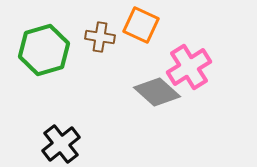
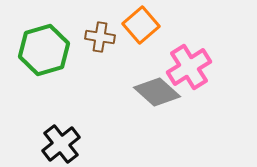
orange square: rotated 24 degrees clockwise
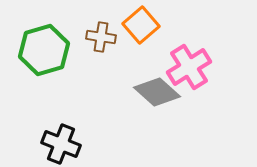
brown cross: moved 1 px right
black cross: rotated 30 degrees counterclockwise
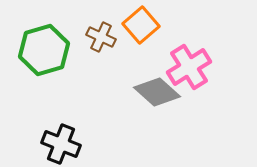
brown cross: rotated 16 degrees clockwise
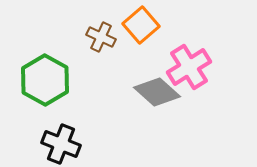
green hexagon: moved 1 px right, 30 px down; rotated 15 degrees counterclockwise
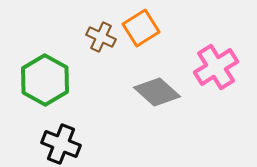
orange square: moved 3 px down; rotated 9 degrees clockwise
pink cross: moved 27 px right
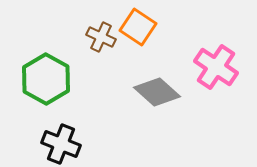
orange square: moved 3 px left, 1 px up; rotated 24 degrees counterclockwise
pink cross: rotated 24 degrees counterclockwise
green hexagon: moved 1 px right, 1 px up
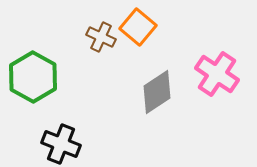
orange square: rotated 6 degrees clockwise
pink cross: moved 1 px right, 7 px down
green hexagon: moved 13 px left, 2 px up
gray diamond: rotated 75 degrees counterclockwise
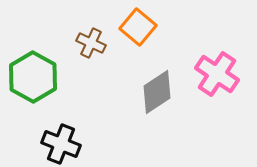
brown cross: moved 10 px left, 6 px down
